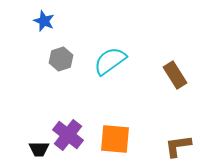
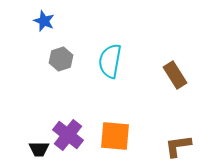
cyan semicircle: rotated 44 degrees counterclockwise
orange square: moved 3 px up
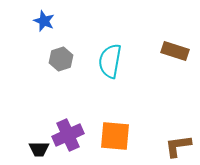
brown rectangle: moved 24 px up; rotated 40 degrees counterclockwise
purple cross: rotated 28 degrees clockwise
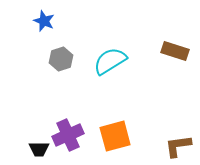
cyan semicircle: rotated 48 degrees clockwise
orange square: rotated 20 degrees counterclockwise
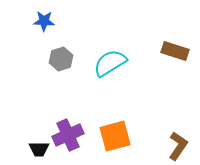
blue star: rotated 20 degrees counterclockwise
cyan semicircle: moved 2 px down
brown L-shape: rotated 132 degrees clockwise
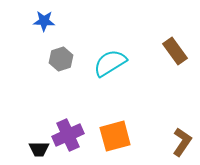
brown rectangle: rotated 36 degrees clockwise
brown L-shape: moved 4 px right, 4 px up
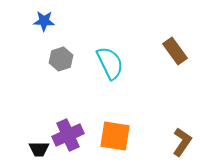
cyan semicircle: rotated 96 degrees clockwise
orange square: rotated 24 degrees clockwise
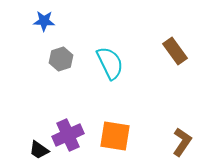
black trapezoid: moved 1 px down; rotated 35 degrees clockwise
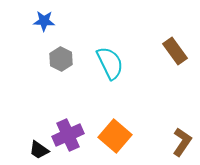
gray hexagon: rotated 15 degrees counterclockwise
orange square: rotated 32 degrees clockwise
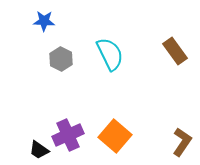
cyan semicircle: moved 9 px up
